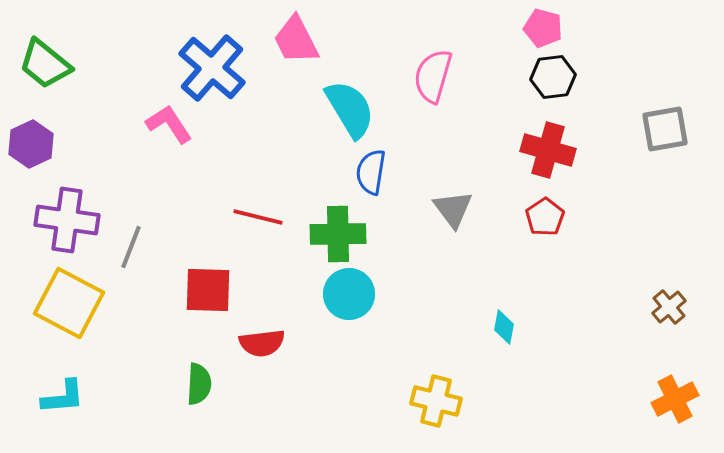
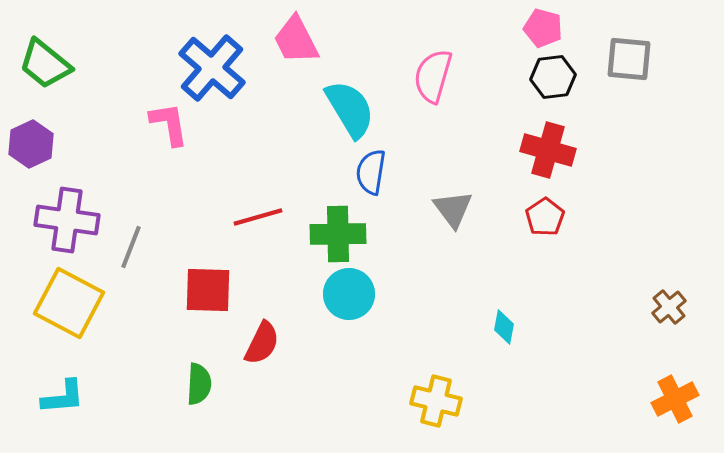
pink L-shape: rotated 24 degrees clockwise
gray square: moved 36 px left, 70 px up; rotated 15 degrees clockwise
red line: rotated 30 degrees counterclockwise
red semicircle: rotated 57 degrees counterclockwise
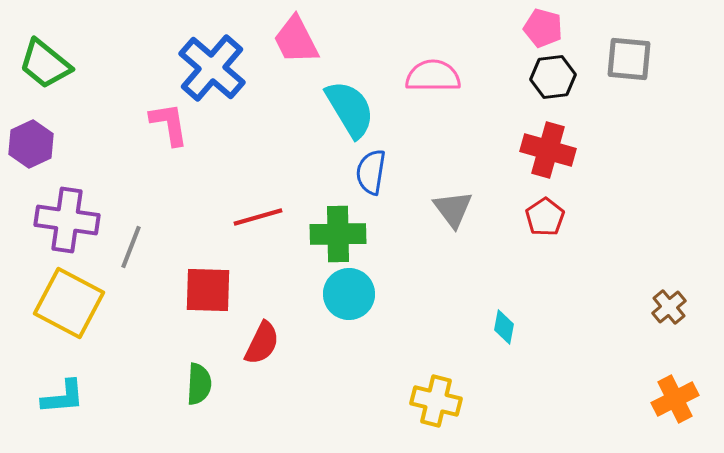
pink semicircle: rotated 74 degrees clockwise
